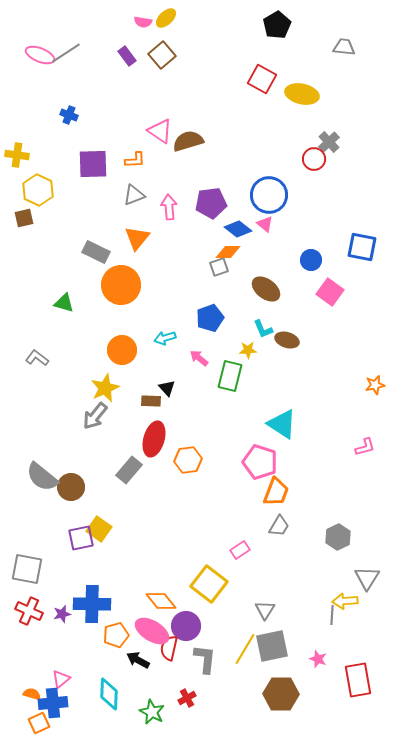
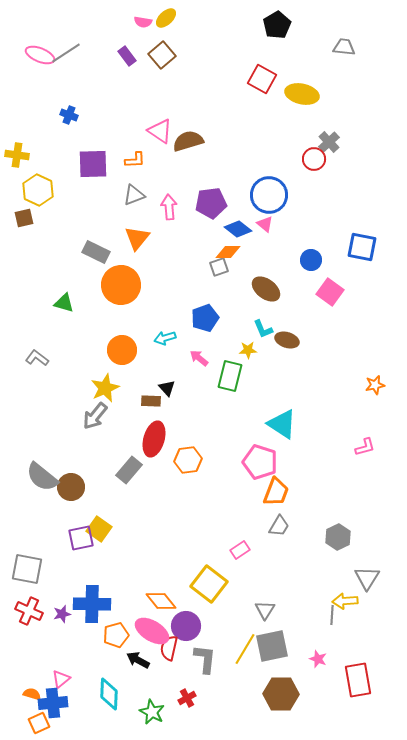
blue pentagon at (210, 318): moved 5 px left
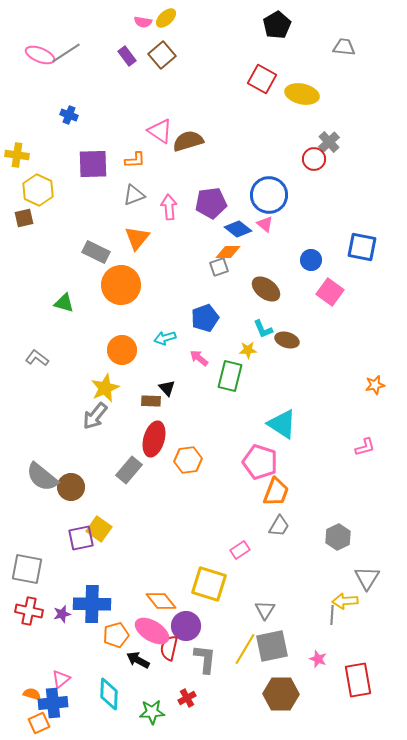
yellow square at (209, 584): rotated 21 degrees counterclockwise
red cross at (29, 611): rotated 12 degrees counterclockwise
green star at (152, 712): rotated 30 degrees counterclockwise
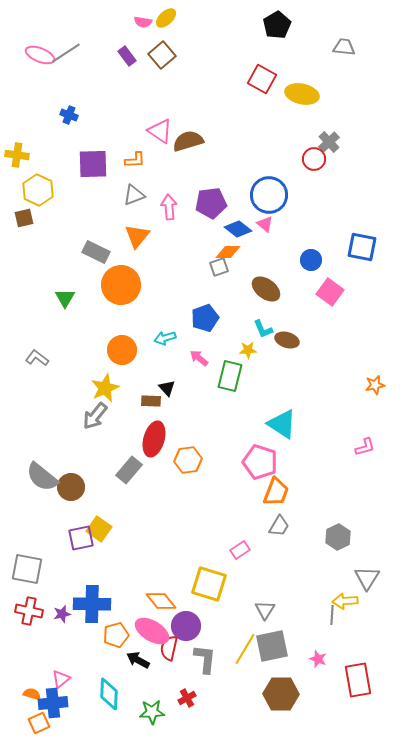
orange triangle at (137, 238): moved 2 px up
green triangle at (64, 303): moved 1 px right, 5 px up; rotated 45 degrees clockwise
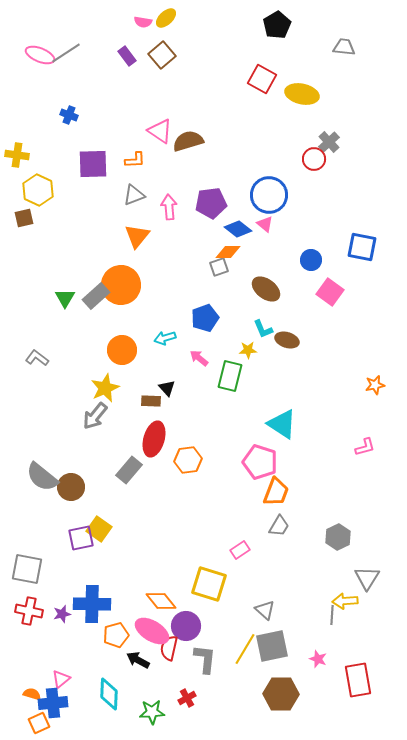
gray rectangle at (96, 252): moved 44 px down; rotated 68 degrees counterclockwise
gray triangle at (265, 610): rotated 20 degrees counterclockwise
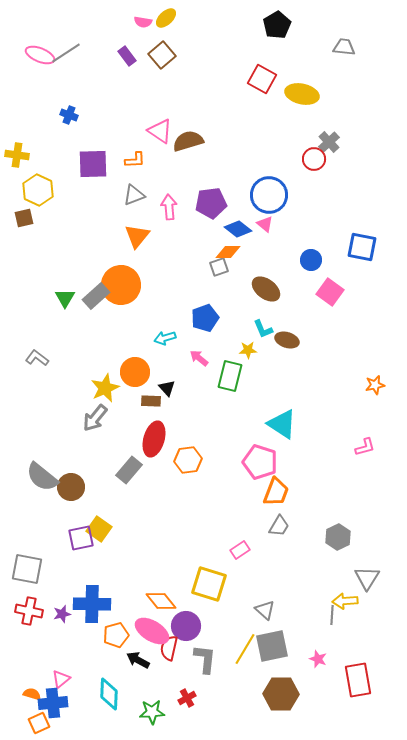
orange circle at (122, 350): moved 13 px right, 22 px down
gray arrow at (95, 416): moved 2 px down
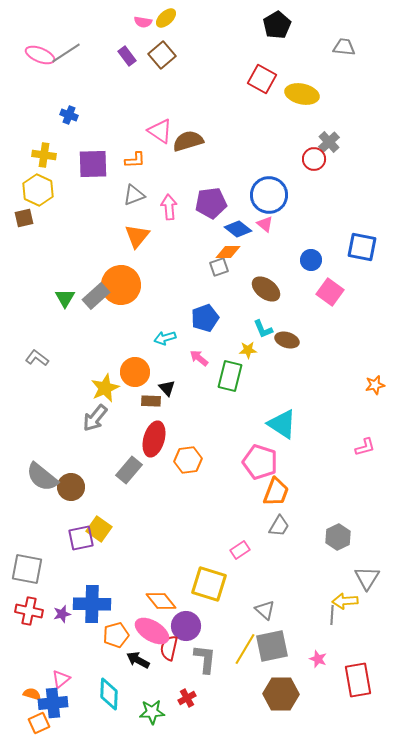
yellow cross at (17, 155): moved 27 px right
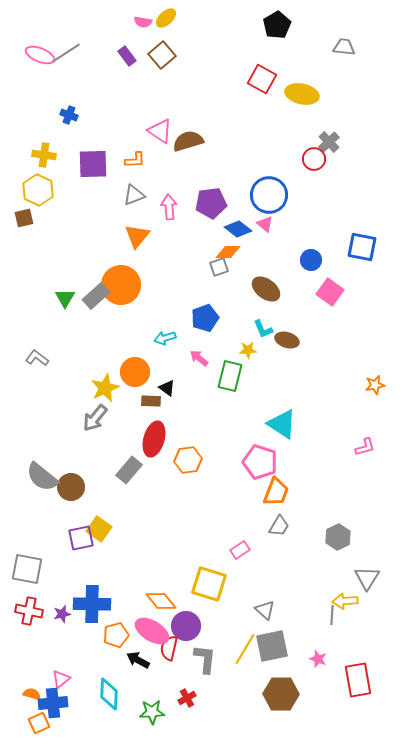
black triangle at (167, 388): rotated 12 degrees counterclockwise
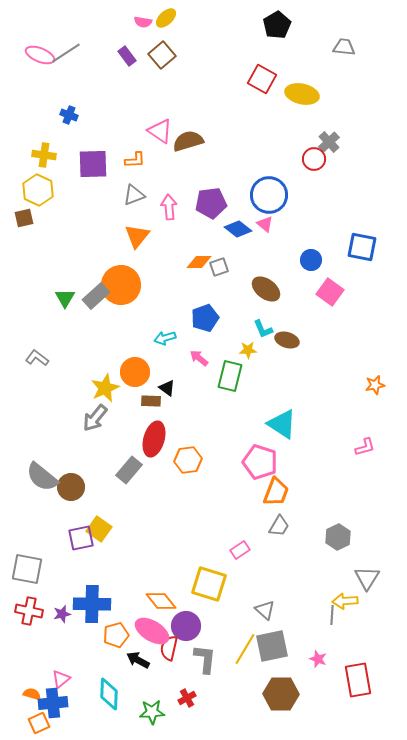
orange diamond at (228, 252): moved 29 px left, 10 px down
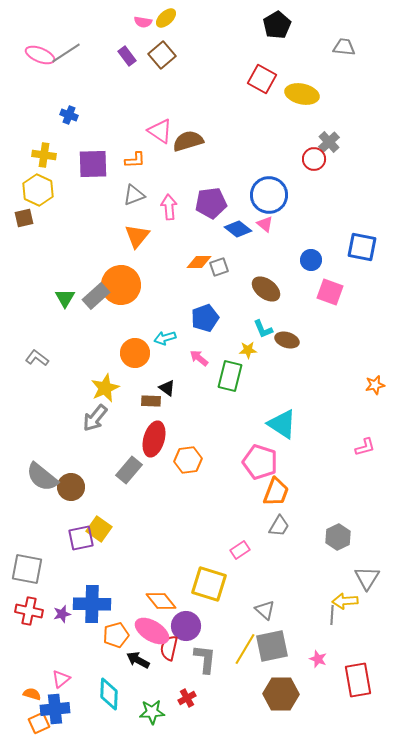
pink square at (330, 292): rotated 16 degrees counterclockwise
orange circle at (135, 372): moved 19 px up
blue cross at (53, 703): moved 2 px right, 6 px down
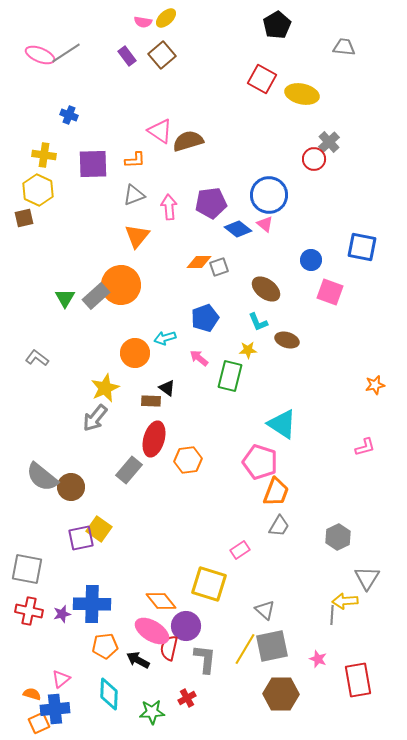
cyan L-shape at (263, 329): moved 5 px left, 7 px up
orange pentagon at (116, 635): moved 11 px left, 11 px down; rotated 10 degrees clockwise
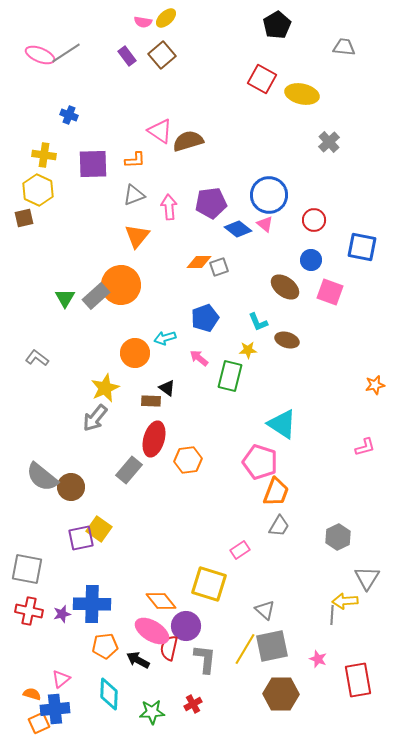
red circle at (314, 159): moved 61 px down
brown ellipse at (266, 289): moved 19 px right, 2 px up
red cross at (187, 698): moved 6 px right, 6 px down
